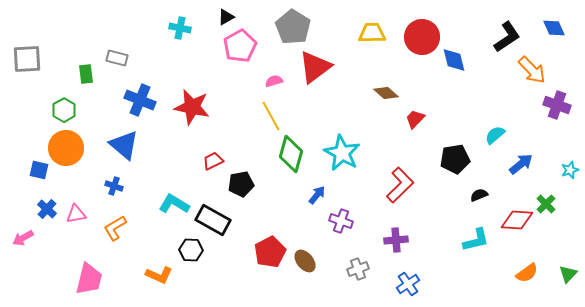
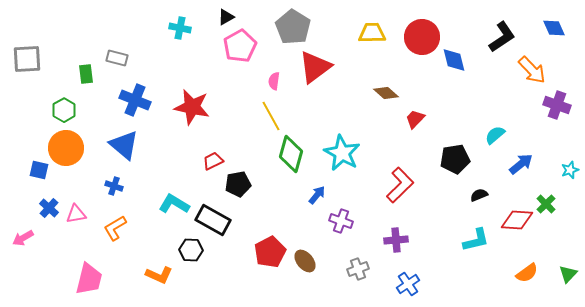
black L-shape at (507, 37): moved 5 px left
pink semicircle at (274, 81): rotated 66 degrees counterclockwise
blue cross at (140, 100): moved 5 px left
black pentagon at (241, 184): moved 3 px left
blue cross at (47, 209): moved 2 px right, 1 px up
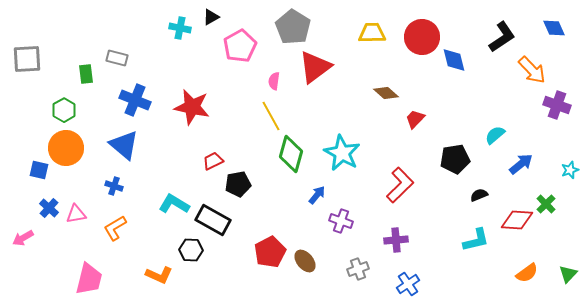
black triangle at (226, 17): moved 15 px left
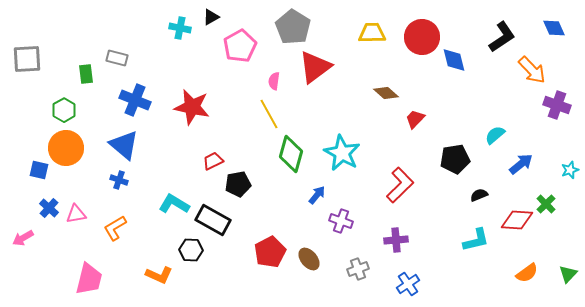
yellow line at (271, 116): moved 2 px left, 2 px up
blue cross at (114, 186): moved 5 px right, 6 px up
brown ellipse at (305, 261): moved 4 px right, 2 px up
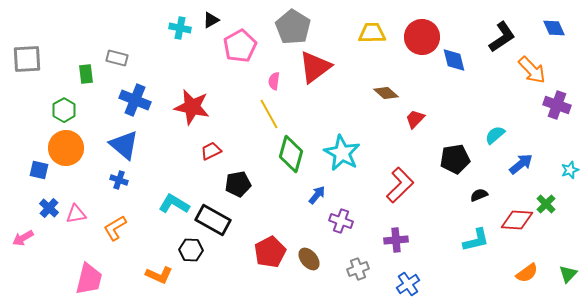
black triangle at (211, 17): moved 3 px down
red trapezoid at (213, 161): moved 2 px left, 10 px up
